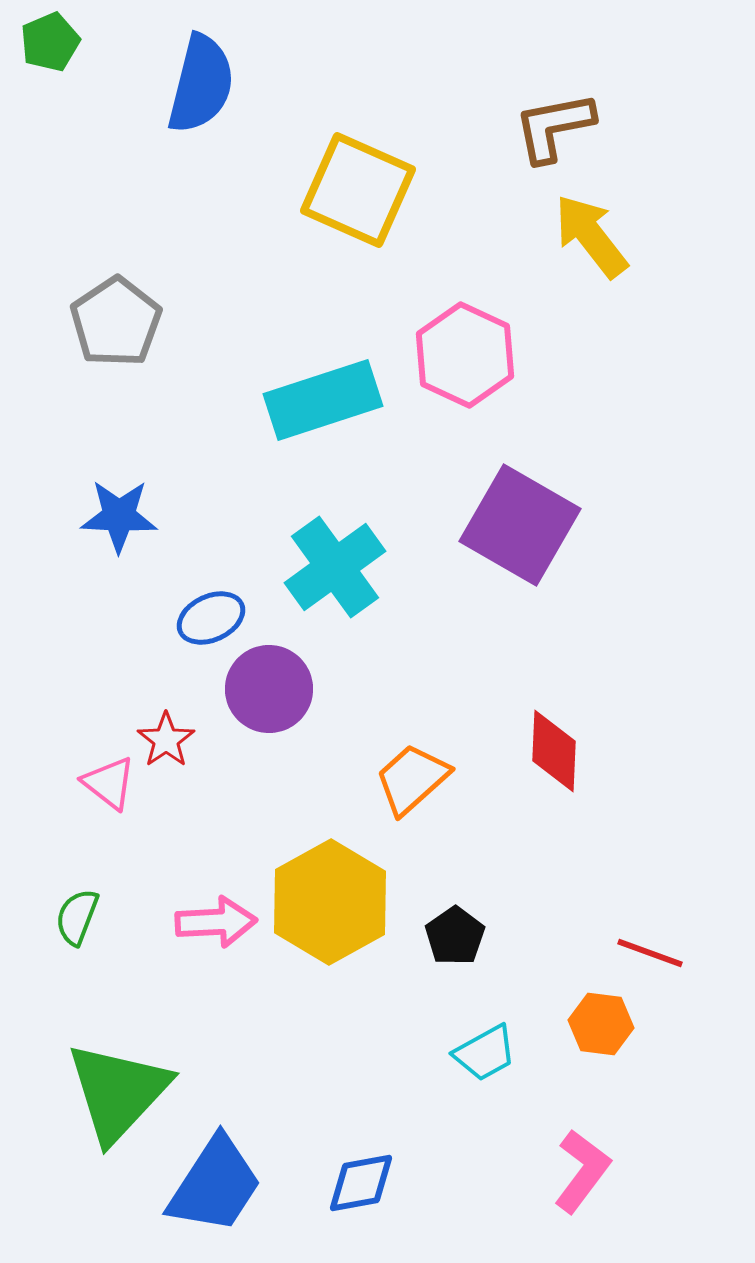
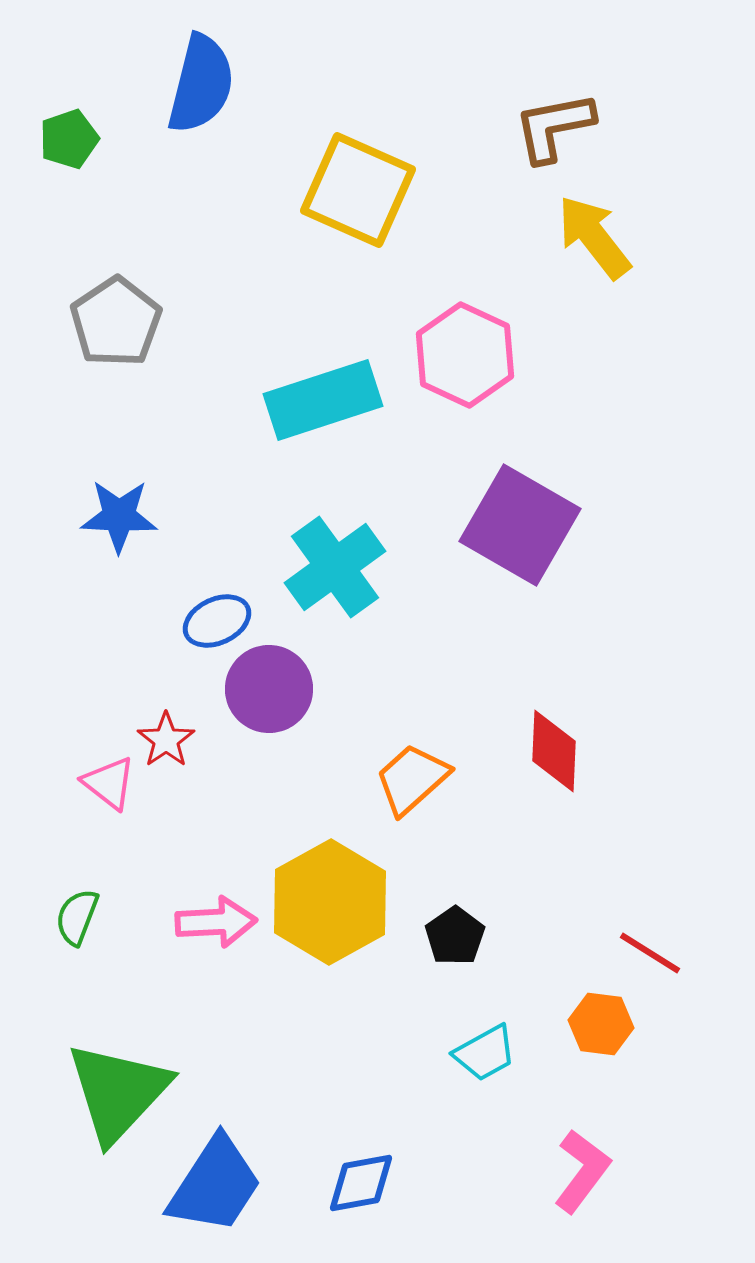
green pentagon: moved 19 px right, 97 px down; rotated 4 degrees clockwise
yellow arrow: moved 3 px right, 1 px down
blue ellipse: moved 6 px right, 3 px down
red line: rotated 12 degrees clockwise
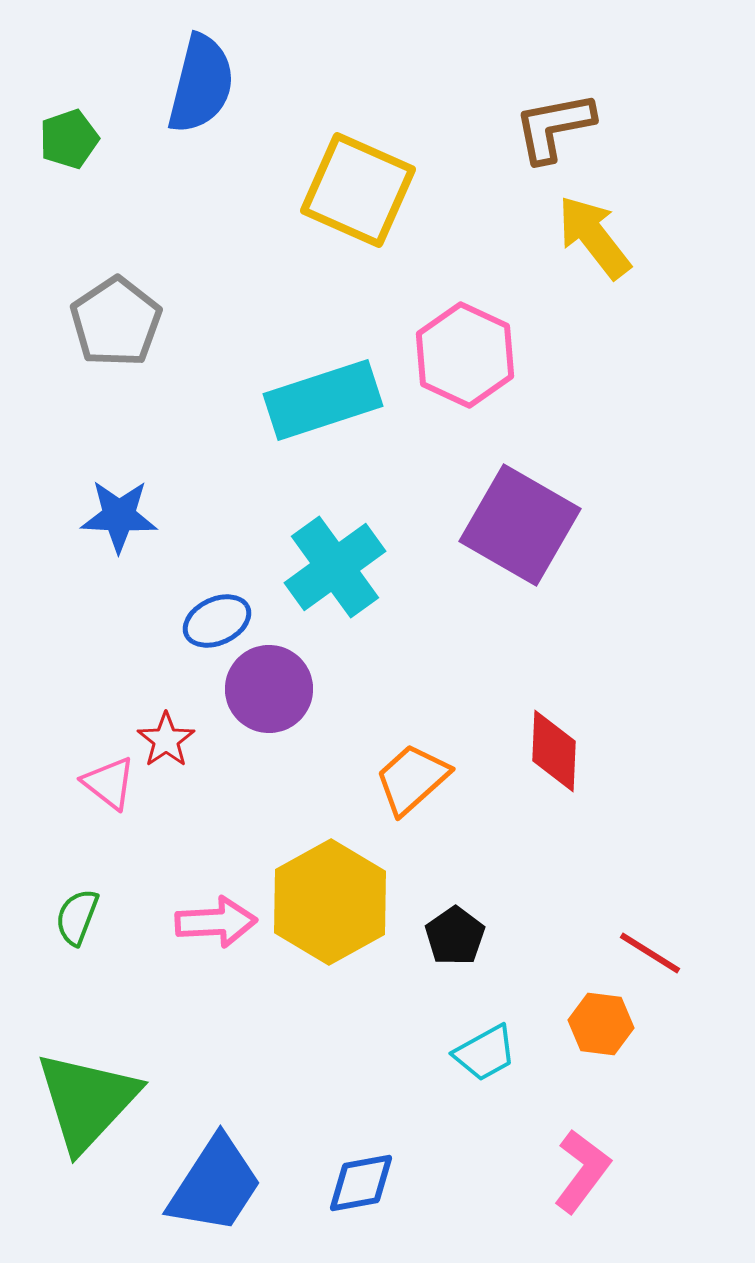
green triangle: moved 31 px left, 9 px down
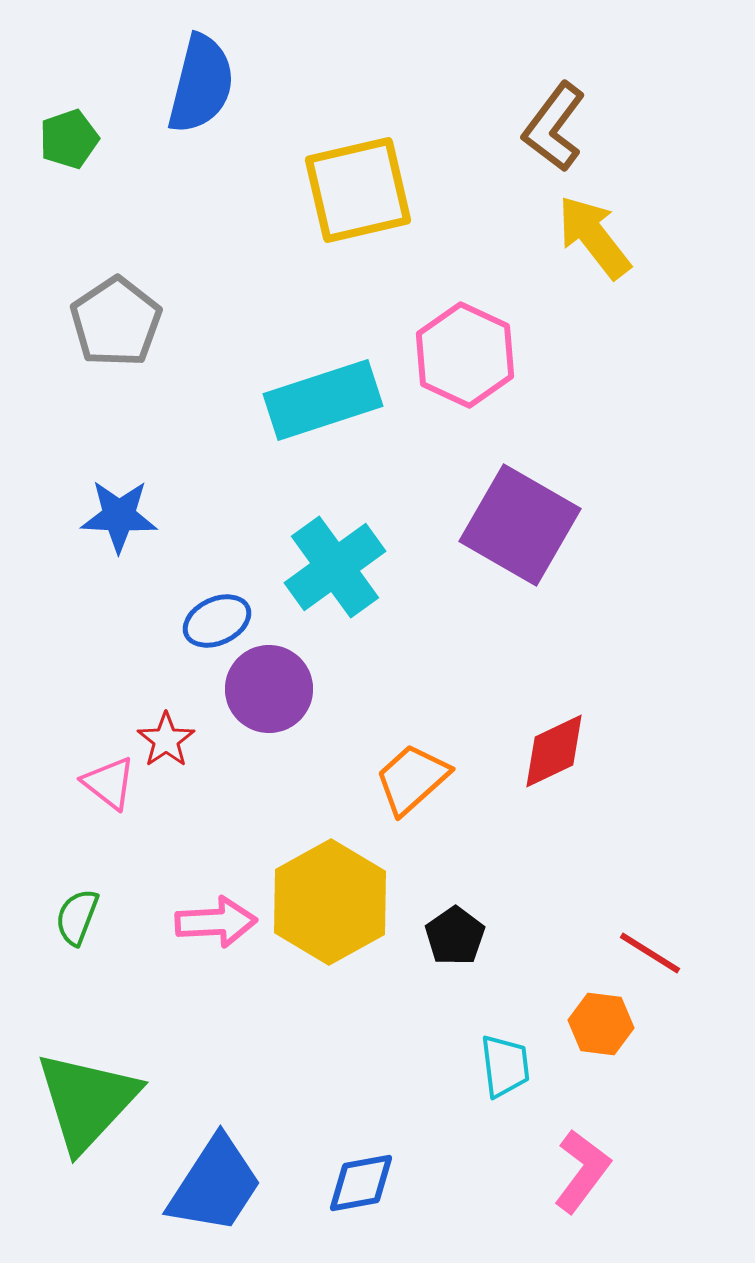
brown L-shape: rotated 42 degrees counterclockwise
yellow square: rotated 37 degrees counterclockwise
red diamond: rotated 62 degrees clockwise
cyan trapezoid: moved 20 px right, 13 px down; rotated 68 degrees counterclockwise
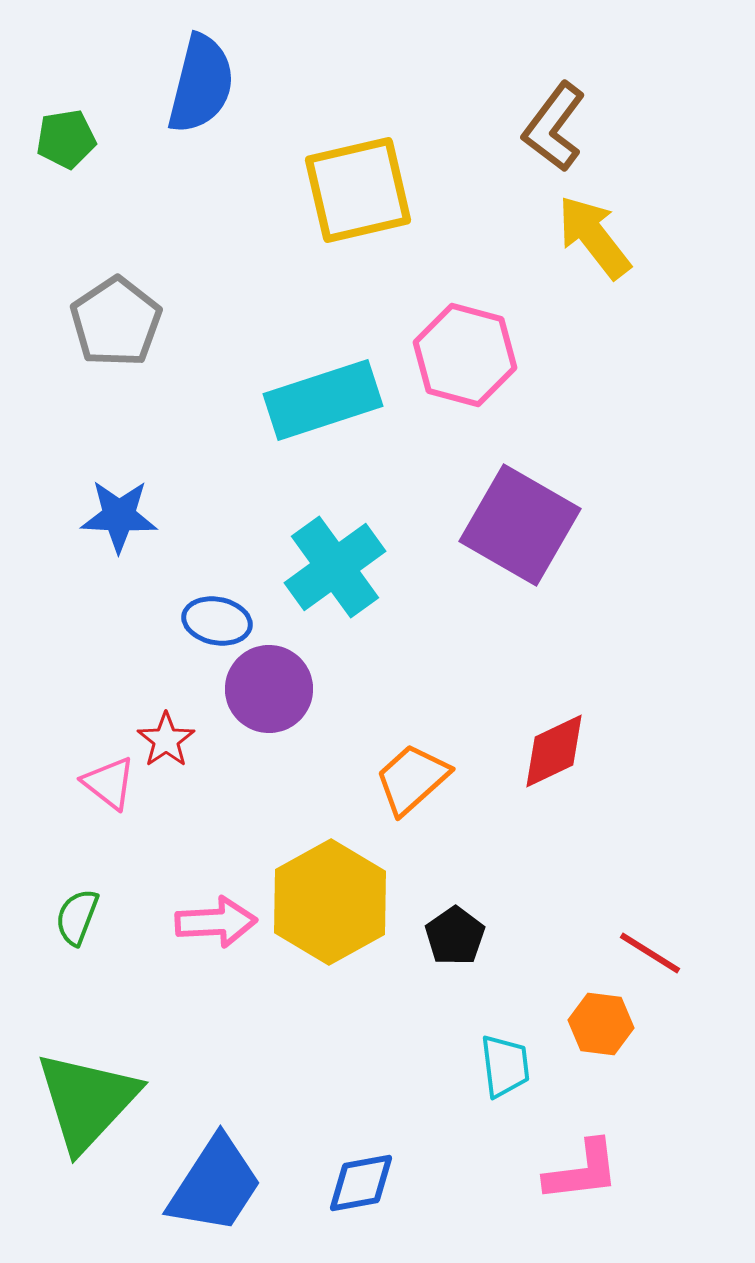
green pentagon: moved 3 px left; rotated 10 degrees clockwise
pink hexagon: rotated 10 degrees counterclockwise
blue ellipse: rotated 36 degrees clockwise
pink L-shape: rotated 46 degrees clockwise
